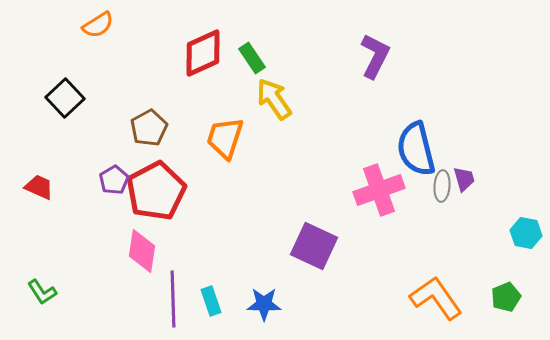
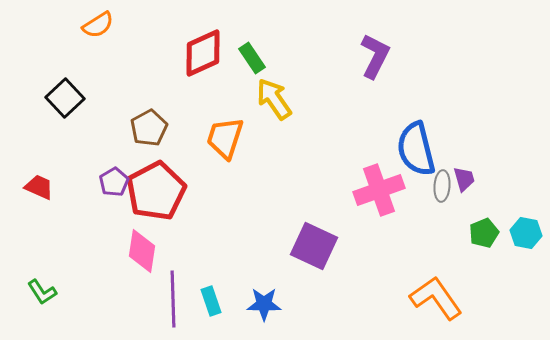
purple pentagon: moved 2 px down
green pentagon: moved 22 px left, 64 px up
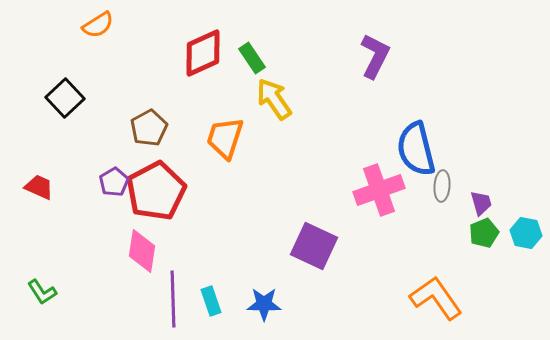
purple trapezoid: moved 17 px right, 24 px down
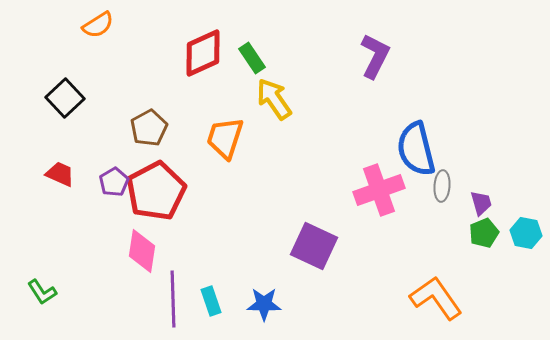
red trapezoid: moved 21 px right, 13 px up
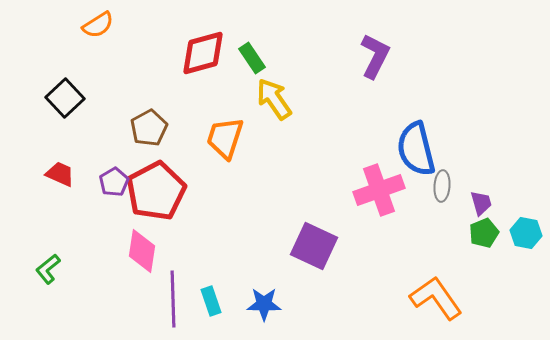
red diamond: rotated 9 degrees clockwise
green L-shape: moved 6 px right, 23 px up; rotated 84 degrees clockwise
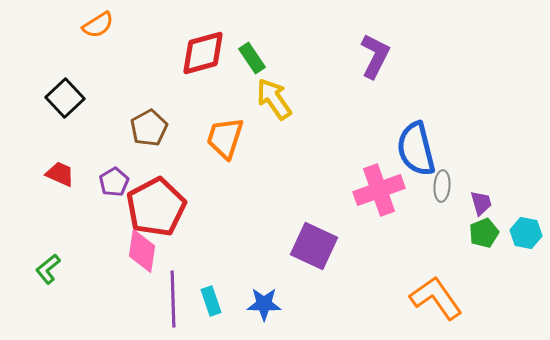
red pentagon: moved 16 px down
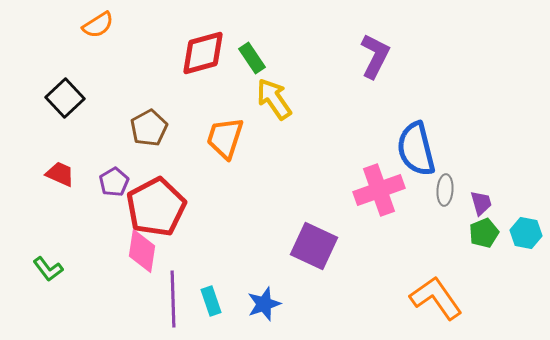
gray ellipse: moved 3 px right, 4 px down
green L-shape: rotated 88 degrees counterclockwise
blue star: rotated 20 degrees counterclockwise
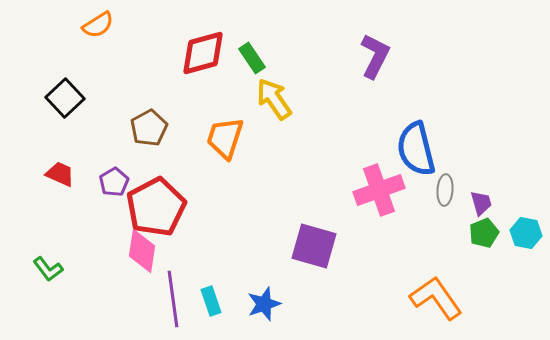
purple square: rotated 9 degrees counterclockwise
purple line: rotated 6 degrees counterclockwise
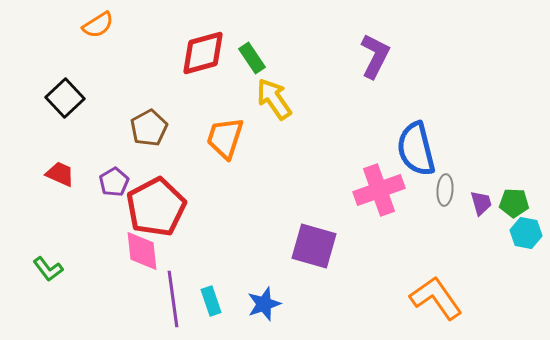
green pentagon: moved 30 px right, 30 px up; rotated 24 degrees clockwise
pink diamond: rotated 15 degrees counterclockwise
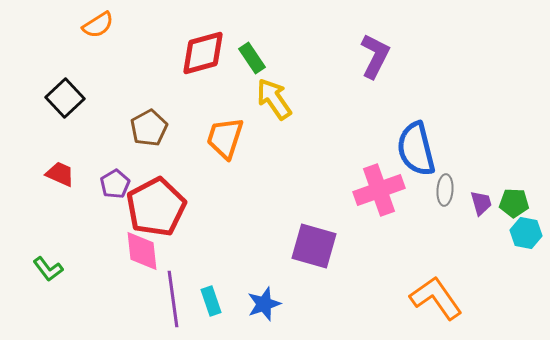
purple pentagon: moved 1 px right, 2 px down
